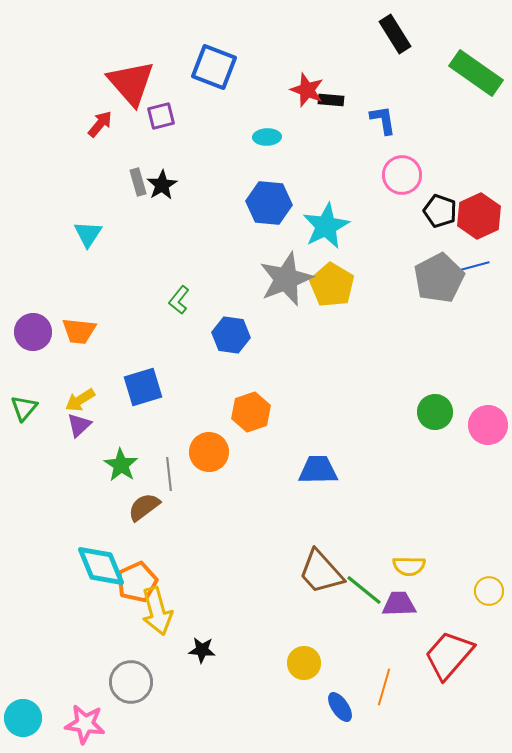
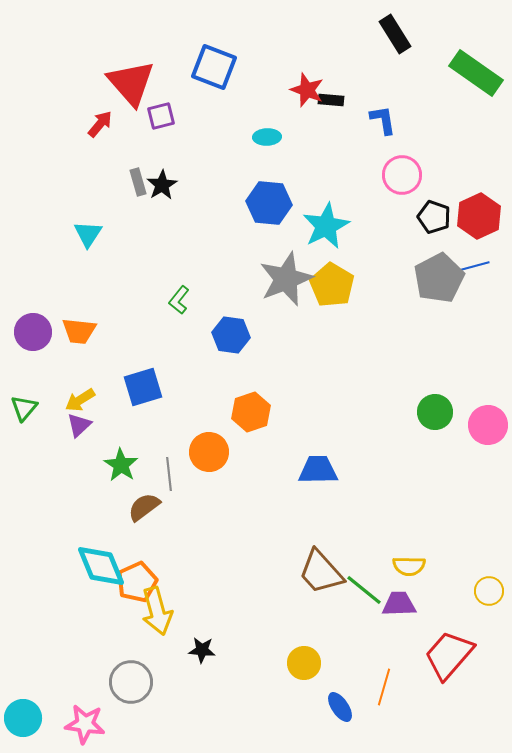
black pentagon at (440, 211): moved 6 px left, 6 px down
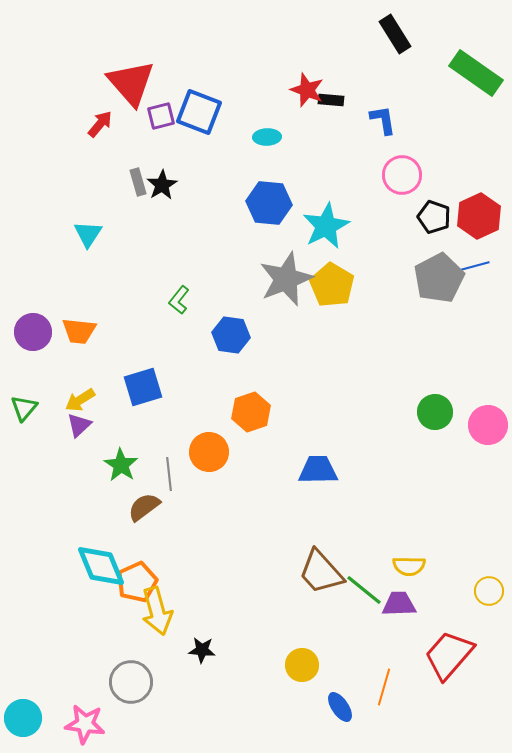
blue square at (214, 67): moved 15 px left, 45 px down
yellow circle at (304, 663): moved 2 px left, 2 px down
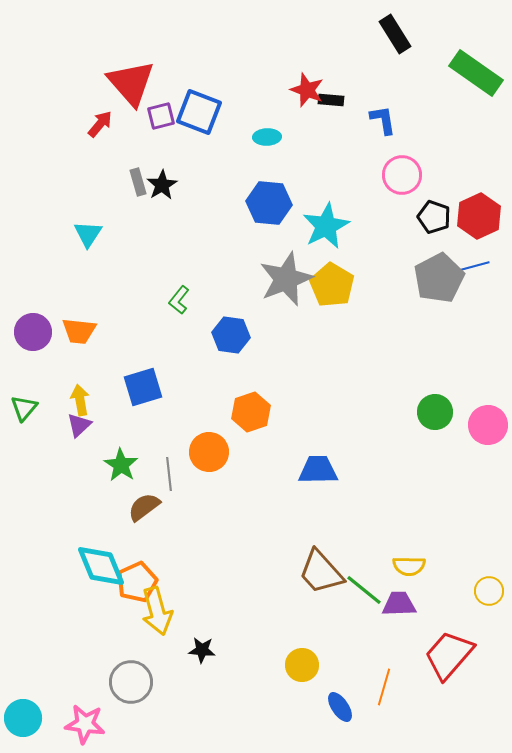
yellow arrow at (80, 400): rotated 112 degrees clockwise
